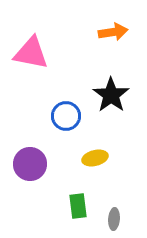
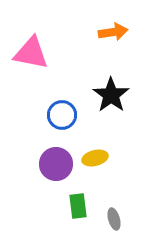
blue circle: moved 4 px left, 1 px up
purple circle: moved 26 px right
gray ellipse: rotated 20 degrees counterclockwise
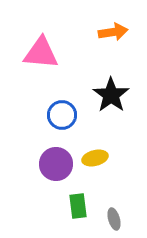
pink triangle: moved 10 px right; rotated 6 degrees counterclockwise
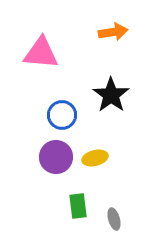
purple circle: moved 7 px up
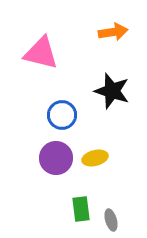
pink triangle: rotated 9 degrees clockwise
black star: moved 1 px right, 4 px up; rotated 18 degrees counterclockwise
purple circle: moved 1 px down
green rectangle: moved 3 px right, 3 px down
gray ellipse: moved 3 px left, 1 px down
